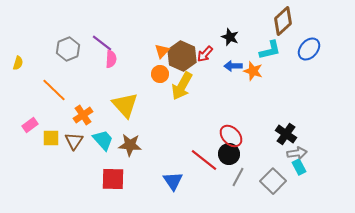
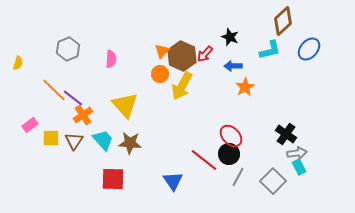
purple line: moved 29 px left, 55 px down
orange star: moved 8 px left, 16 px down; rotated 24 degrees clockwise
brown star: moved 2 px up
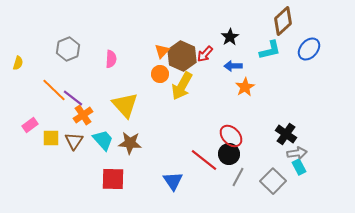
black star: rotated 18 degrees clockwise
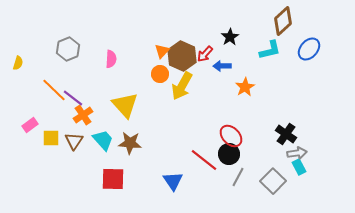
blue arrow: moved 11 px left
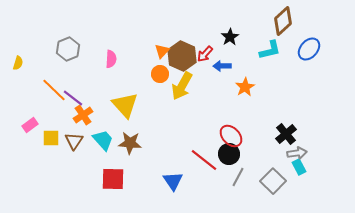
black cross: rotated 15 degrees clockwise
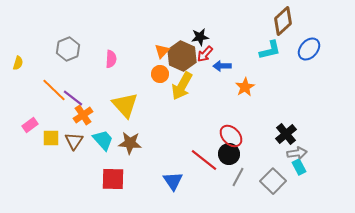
black star: moved 30 px left; rotated 24 degrees clockwise
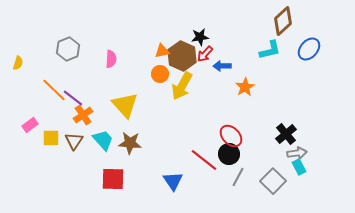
orange triangle: rotated 35 degrees clockwise
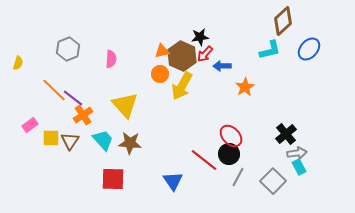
brown triangle: moved 4 px left
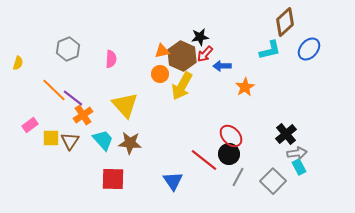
brown diamond: moved 2 px right, 1 px down
